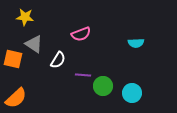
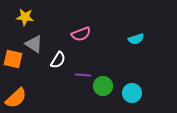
cyan semicircle: moved 4 px up; rotated 14 degrees counterclockwise
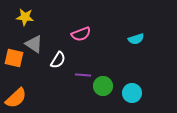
orange square: moved 1 px right, 1 px up
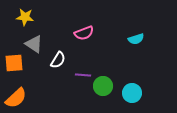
pink semicircle: moved 3 px right, 1 px up
orange square: moved 5 px down; rotated 18 degrees counterclockwise
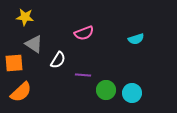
green circle: moved 3 px right, 4 px down
orange semicircle: moved 5 px right, 6 px up
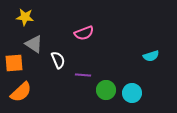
cyan semicircle: moved 15 px right, 17 px down
white semicircle: rotated 54 degrees counterclockwise
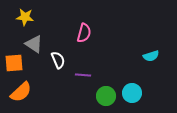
pink semicircle: rotated 54 degrees counterclockwise
green circle: moved 6 px down
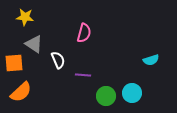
cyan semicircle: moved 4 px down
